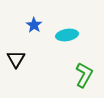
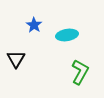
green L-shape: moved 4 px left, 3 px up
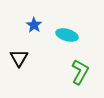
cyan ellipse: rotated 25 degrees clockwise
black triangle: moved 3 px right, 1 px up
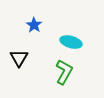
cyan ellipse: moved 4 px right, 7 px down
green L-shape: moved 16 px left
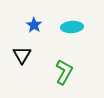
cyan ellipse: moved 1 px right, 15 px up; rotated 20 degrees counterclockwise
black triangle: moved 3 px right, 3 px up
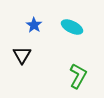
cyan ellipse: rotated 30 degrees clockwise
green L-shape: moved 14 px right, 4 px down
